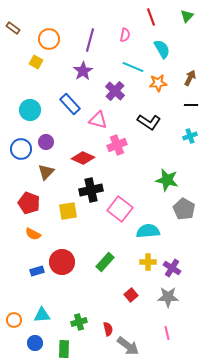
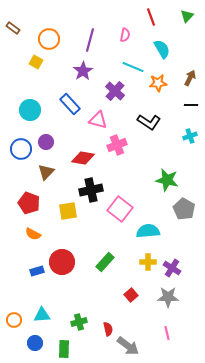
red diamond at (83, 158): rotated 15 degrees counterclockwise
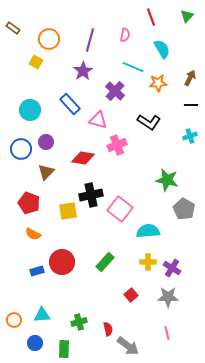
black cross at (91, 190): moved 5 px down
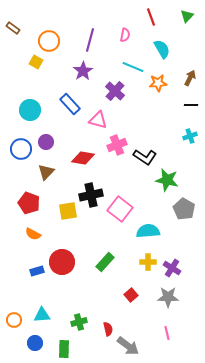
orange circle at (49, 39): moved 2 px down
black L-shape at (149, 122): moved 4 px left, 35 px down
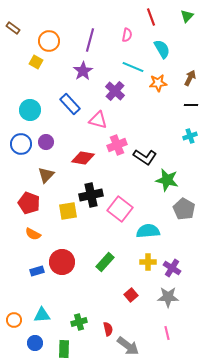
pink semicircle at (125, 35): moved 2 px right
blue circle at (21, 149): moved 5 px up
brown triangle at (46, 172): moved 3 px down
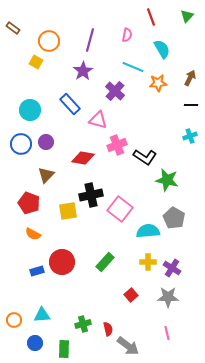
gray pentagon at (184, 209): moved 10 px left, 9 px down
green cross at (79, 322): moved 4 px right, 2 px down
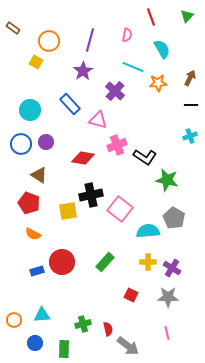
brown triangle at (46, 175): moved 7 px left; rotated 42 degrees counterclockwise
red square at (131, 295): rotated 24 degrees counterclockwise
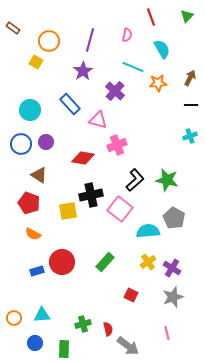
black L-shape at (145, 157): moved 10 px left, 23 px down; rotated 75 degrees counterclockwise
yellow cross at (148, 262): rotated 35 degrees counterclockwise
gray star at (168, 297): moved 5 px right; rotated 20 degrees counterclockwise
orange circle at (14, 320): moved 2 px up
